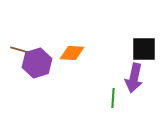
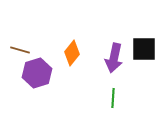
orange diamond: rotated 55 degrees counterclockwise
purple hexagon: moved 10 px down
purple arrow: moved 20 px left, 20 px up
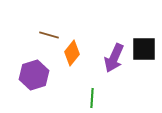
brown line: moved 29 px right, 15 px up
purple arrow: rotated 12 degrees clockwise
purple hexagon: moved 3 px left, 2 px down
green line: moved 21 px left
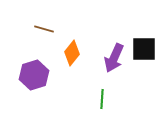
brown line: moved 5 px left, 6 px up
green line: moved 10 px right, 1 px down
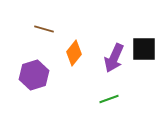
orange diamond: moved 2 px right
green line: moved 7 px right; rotated 66 degrees clockwise
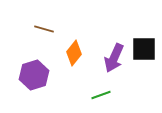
green line: moved 8 px left, 4 px up
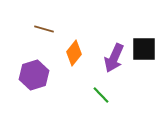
green line: rotated 66 degrees clockwise
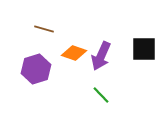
orange diamond: rotated 70 degrees clockwise
purple arrow: moved 13 px left, 2 px up
purple hexagon: moved 2 px right, 6 px up
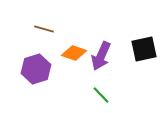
black square: rotated 12 degrees counterclockwise
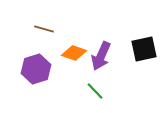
green line: moved 6 px left, 4 px up
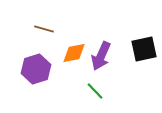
orange diamond: rotated 30 degrees counterclockwise
